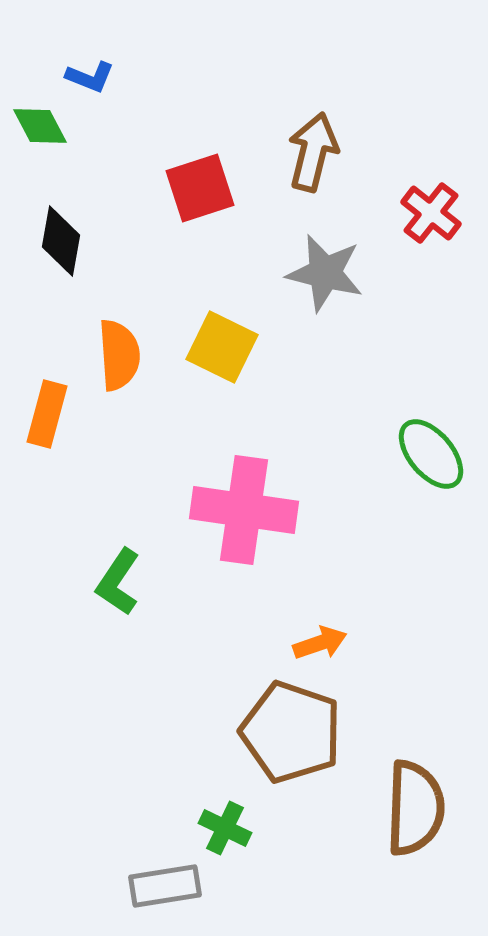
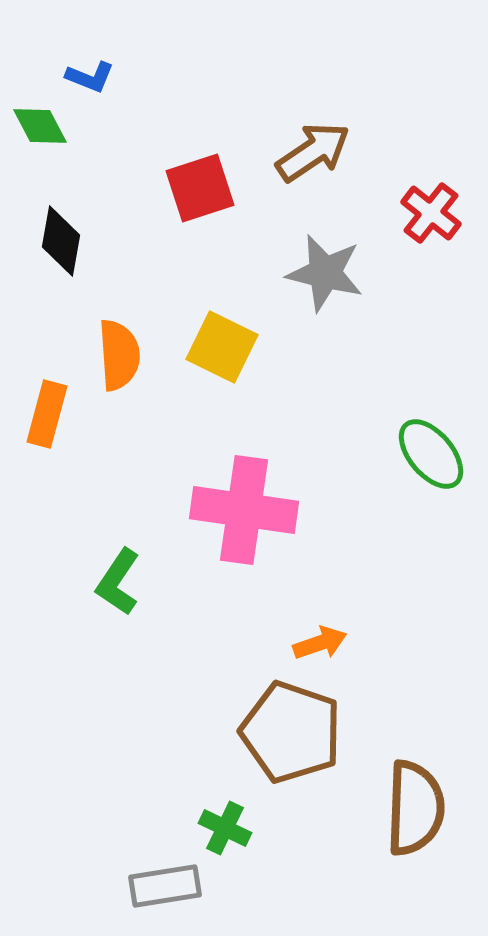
brown arrow: rotated 42 degrees clockwise
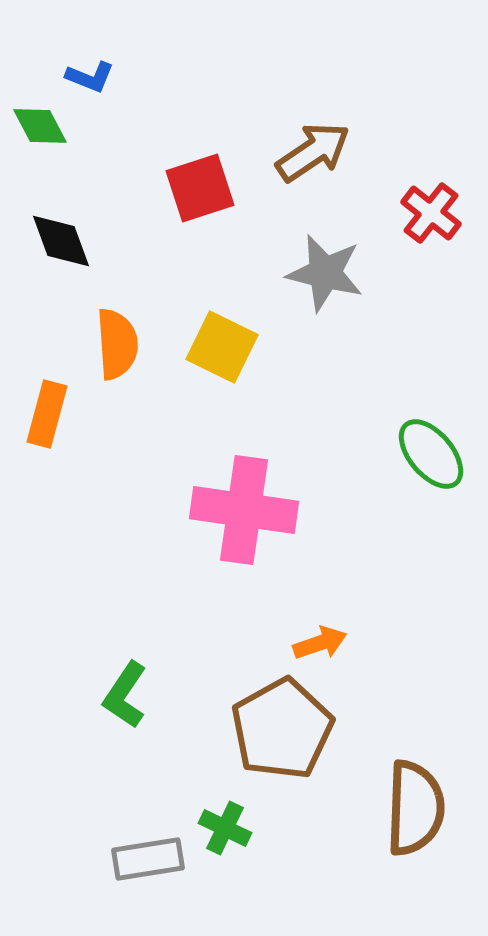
black diamond: rotated 30 degrees counterclockwise
orange semicircle: moved 2 px left, 11 px up
green L-shape: moved 7 px right, 113 px down
brown pentagon: moved 9 px left, 3 px up; rotated 24 degrees clockwise
gray rectangle: moved 17 px left, 27 px up
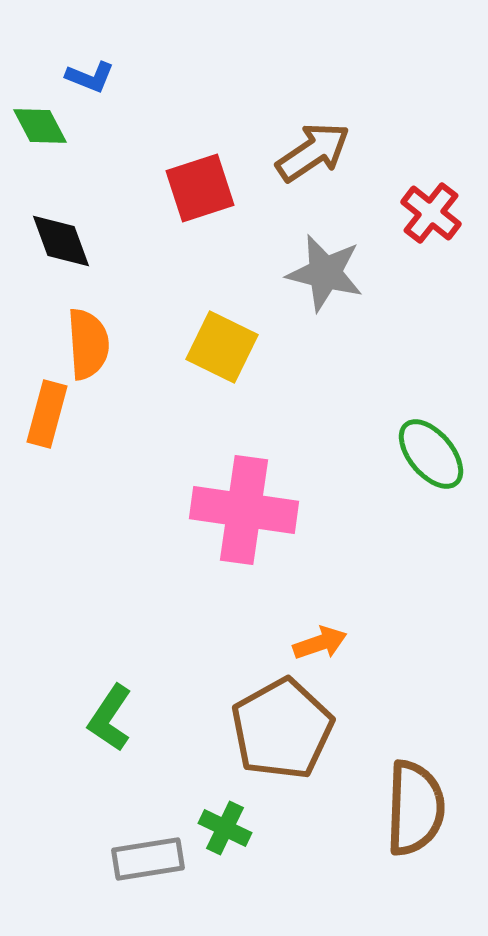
orange semicircle: moved 29 px left
green L-shape: moved 15 px left, 23 px down
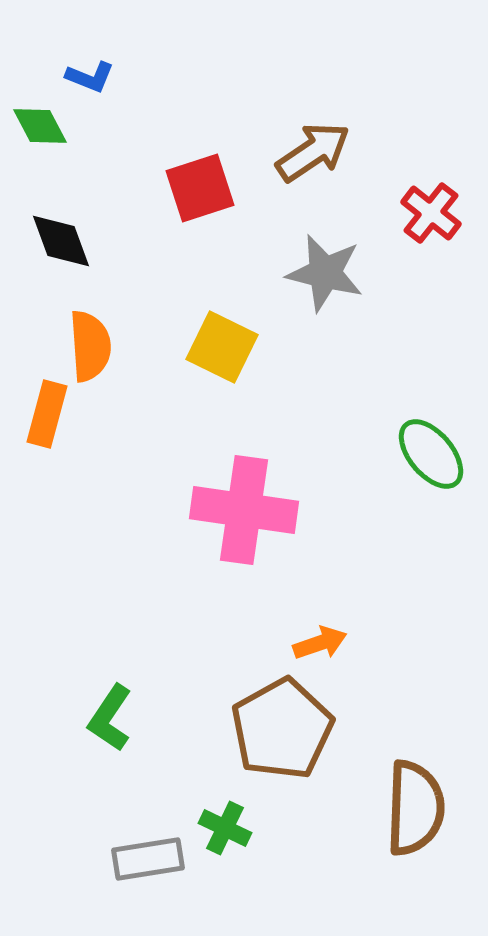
orange semicircle: moved 2 px right, 2 px down
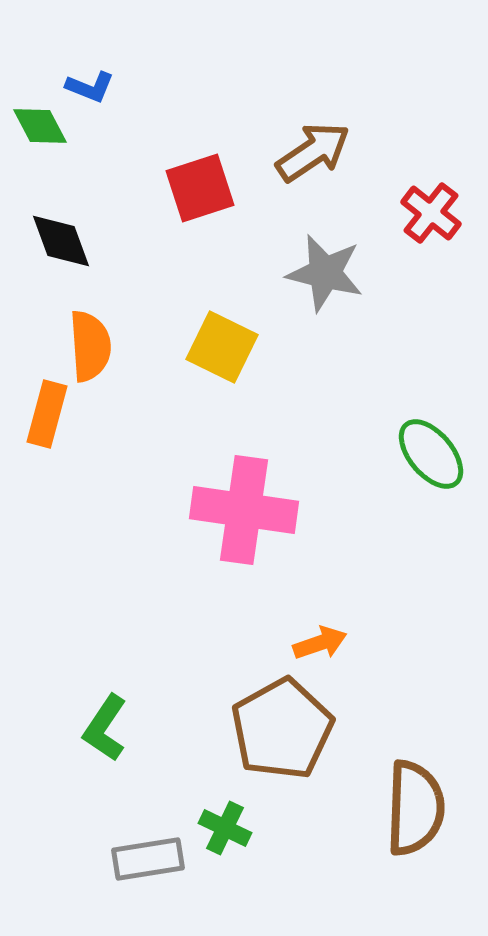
blue L-shape: moved 10 px down
green L-shape: moved 5 px left, 10 px down
